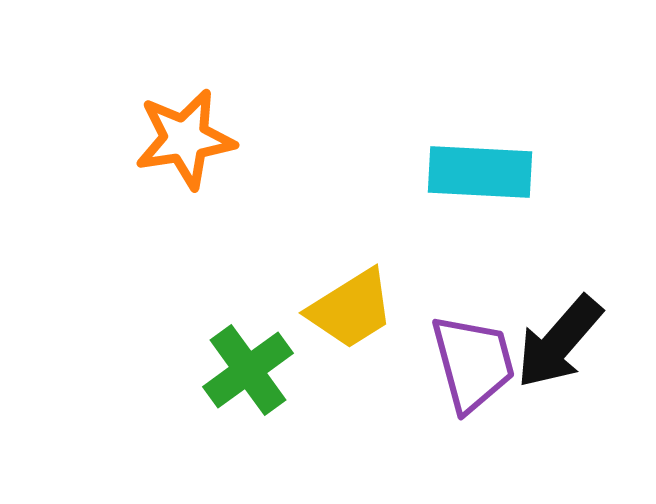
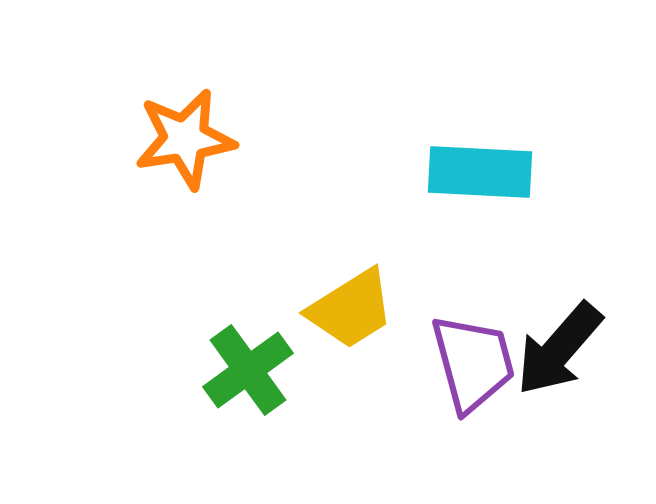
black arrow: moved 7 px down
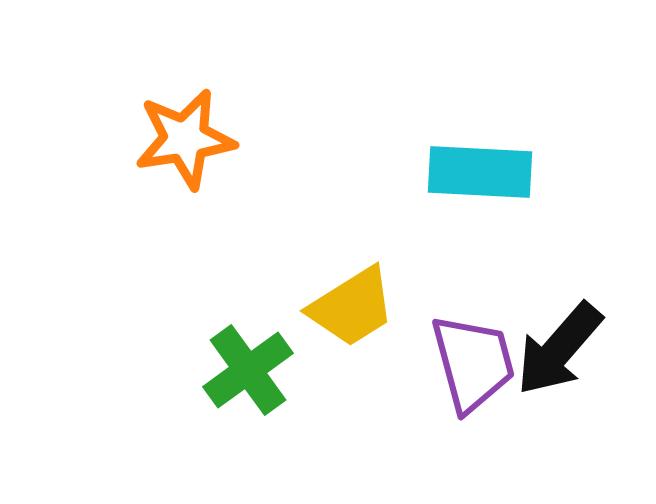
yellow trapezoid: moved 1 px right, 2 px up
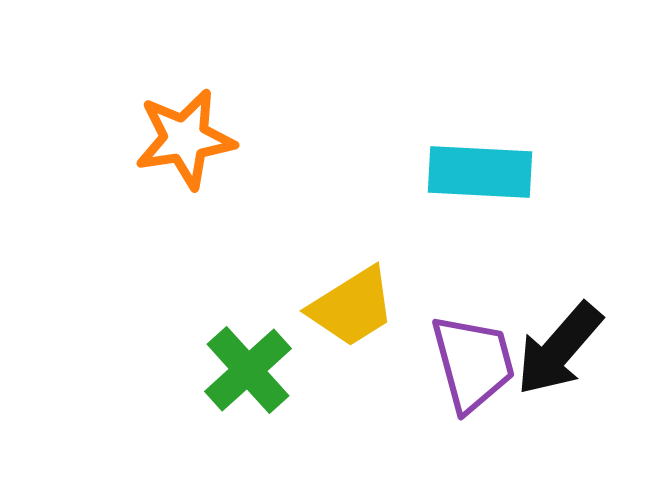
green cross: rotated 6 degrees counterclockwise
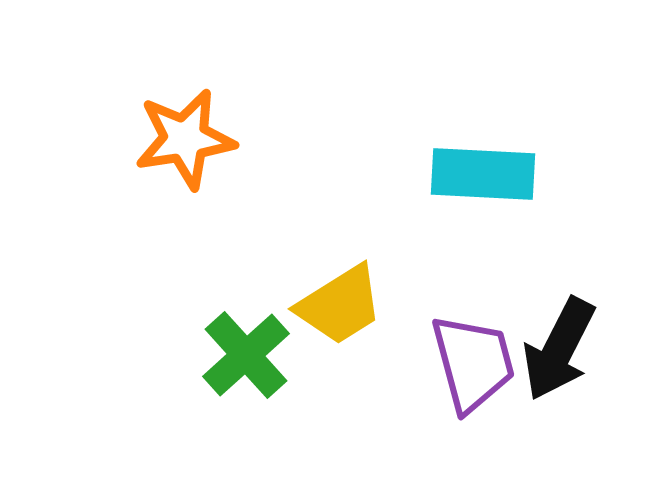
cyan rectangle: moved 3 px right, 2 px down
yellow trapezoid: moved 12 px left, 2 px up
black arrow: rotated 14 degrees counterclockwise
green cross: moved 2 px left, 15 px up
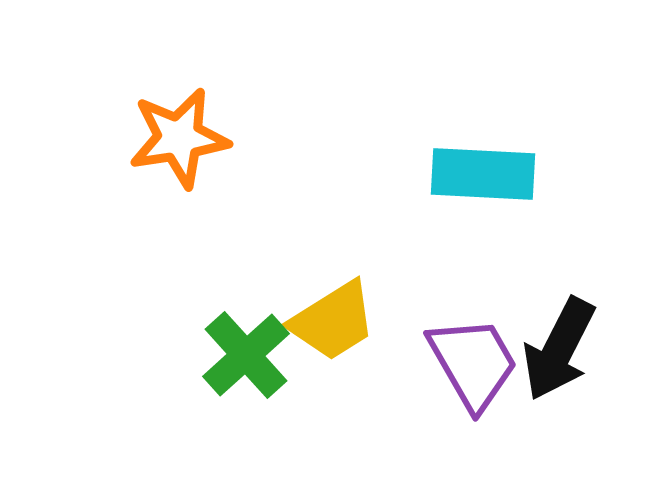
orange star: moved 6 px left, 1 px up
yellow trapezoid: moved 7 px left, 16 px down
purple trapezoid: rotated 15 degrees counterclockwise
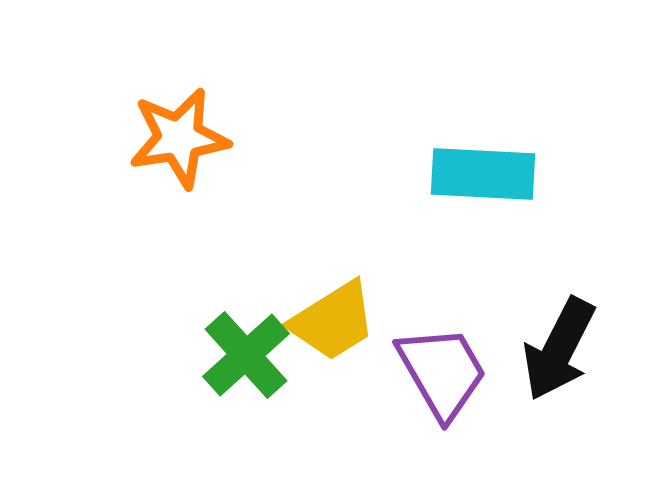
purple trapezoid: moved 31 px left, 9 px down
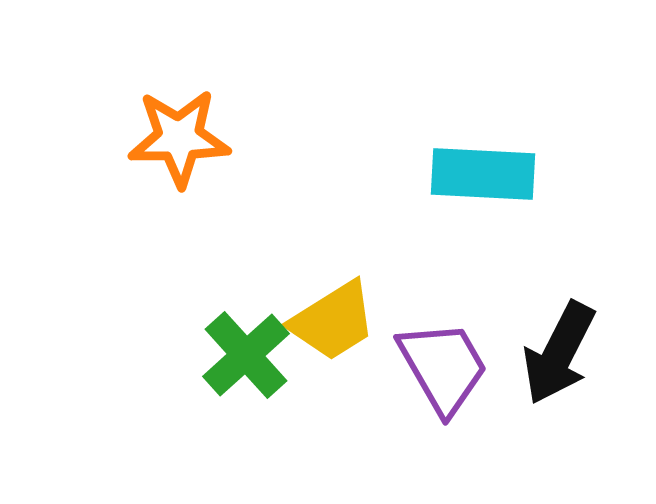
orange star: rotated 8 degrees clockwise
black arrow: moved 4 px down
purple trapezoid: moved 1 px right, 5 px up
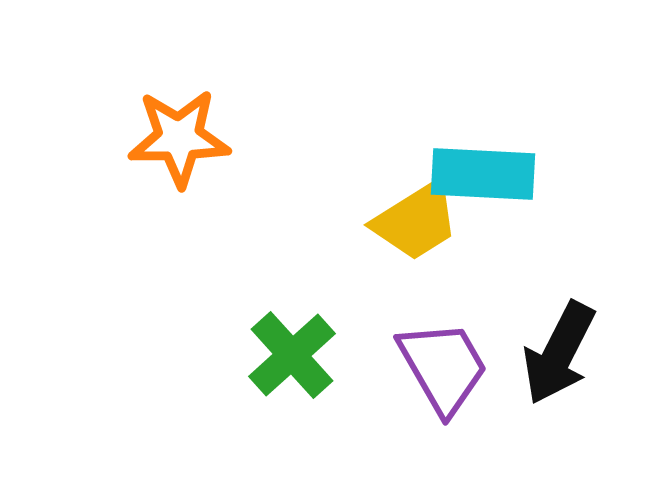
yellow trapezoid: moved 83 px right, 100 px up
green cross: moved 46 px right
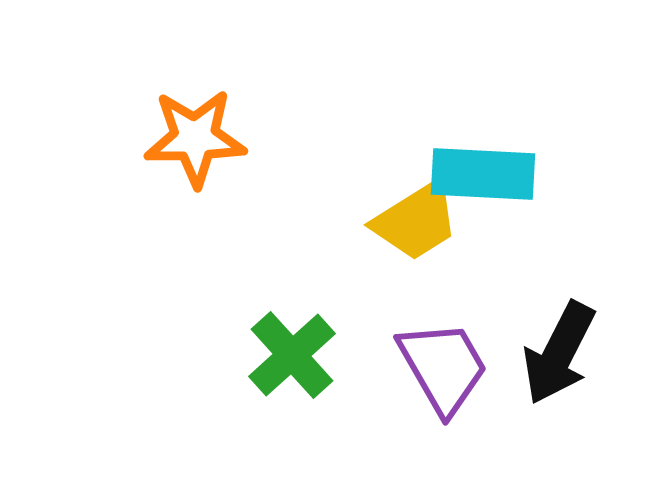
orange star: moved 16 px right
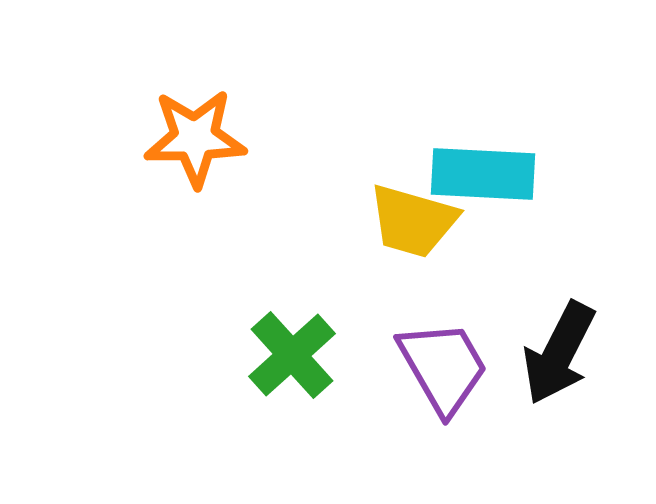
yellow trapezoid: moved 3 px left; rotated 48 degrees clockwise
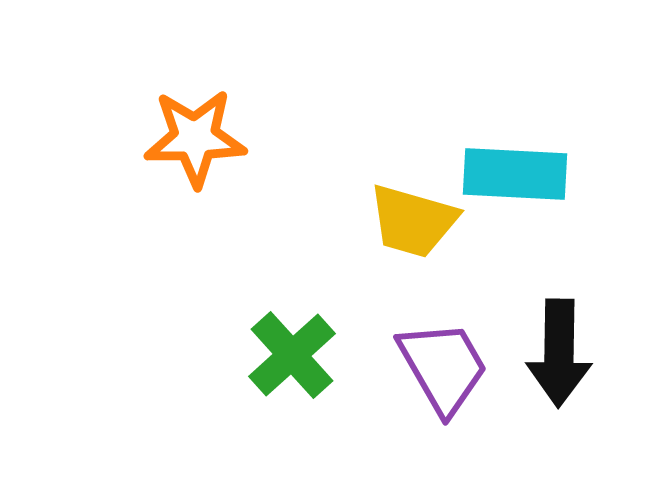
cyan rectangle: moved 32 px right
black arrow: rotated 26 degrees counterclockwise
